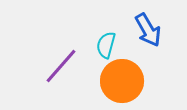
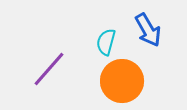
cyan semicircle: moved 3 px up
purple line: moved 12 px left, 3 px down
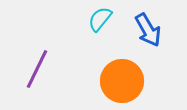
cyan semicircle: moved 6 px left, 23 px up; rotated 24 degrees clockwise
purple line: moved 12 px left; rotated 15 degrees counterclockwise
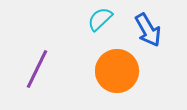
cyan semicircle: rotated 8 degrees clockwise
orange circle: moved 5 px left, 10 px up
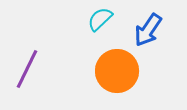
blue arrow: rotated 64 degrees clockwise
purple line: moved 10 px left
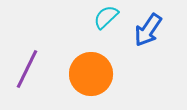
cyan semicircle: moved 6 px right, 2 px up
orange circle: moved 26 px left, 3 px down
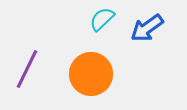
cyan semicircle: moved 4 px left, 2 px down
blue arrow: moved 1 px left, 2 px up; rotated 20 degrees clockwise
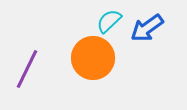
cyan semicircle: moved 7 px right, 2 px down
orange circle: moved 2 px right, 16 px up
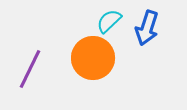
blue arrow: rotated 36 degrees counterclockwise
purple line: moved 3 px right
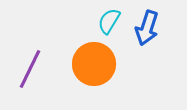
cyan semicircle: rotated 16 degrees counterclockwise
orange circle: moved 1 px right, 6 px down
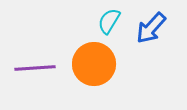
blue arrow: moved 4 px right; rotated 24 degrees clockwise
purple line: moved 5 px right, 1 px up; rotated 60 degrees clockwise
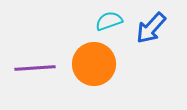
cyan semicircle: rotated 40 degrees clockwise
